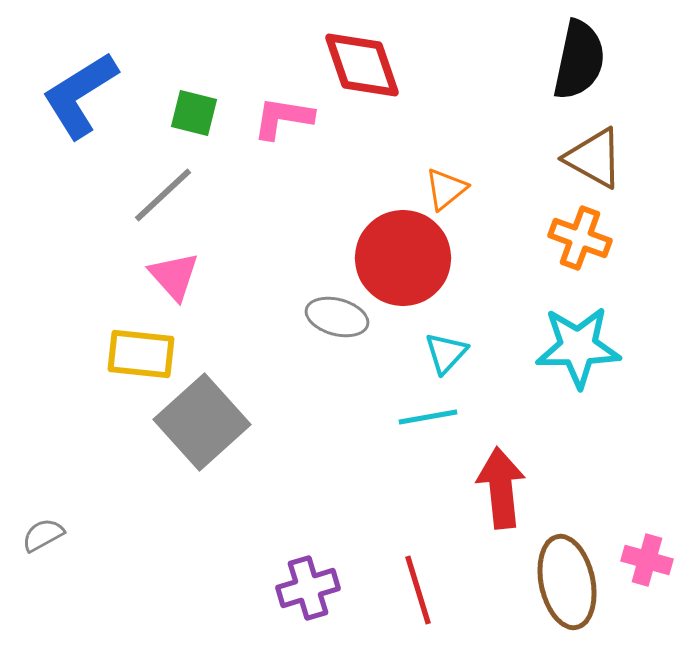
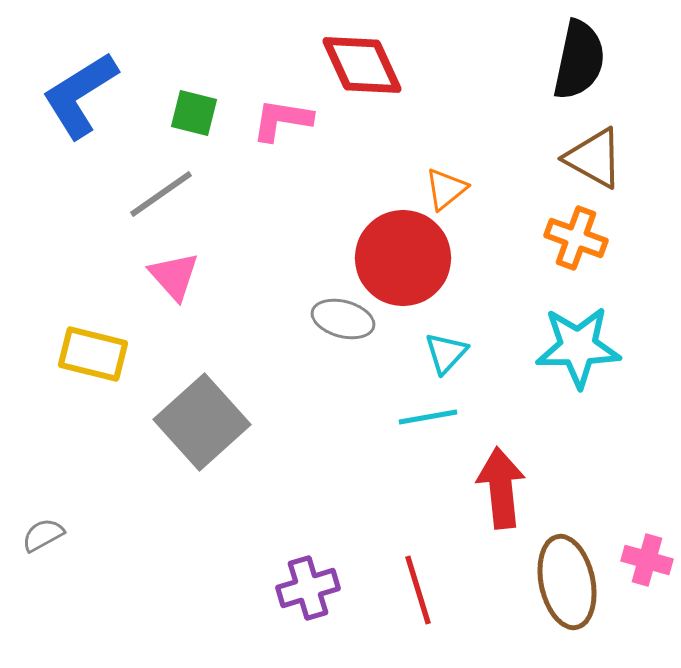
red diamond: rotated 6 degrees counterclockwise
pink L-shape: moved 1 px left, 2 px down
gray line: moved 2 px left, 1 px up; rotated 8 degrees clockwise
orange cross: moved 4 px left
gray ellipse: moved 6 px right, 2 px down
yellow rectangle: moved 48 px left; rotated 8 degrees clockwise
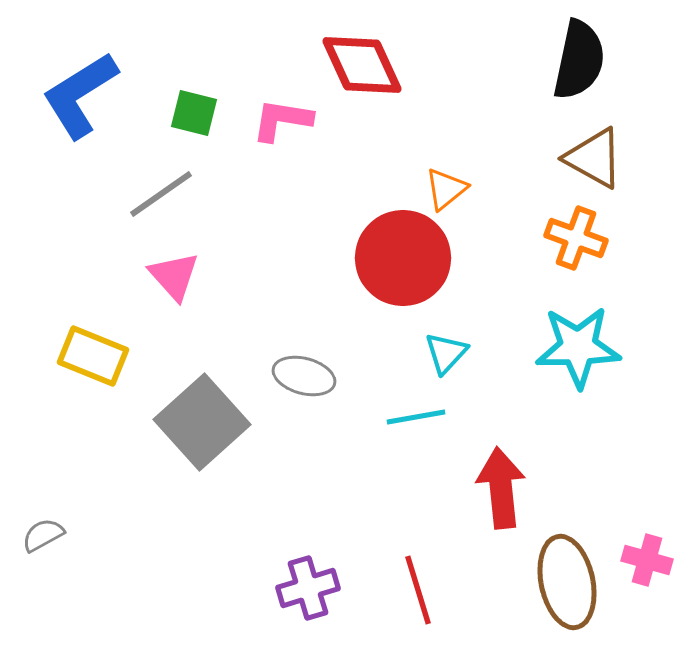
gray ellipse: moved 39 px left, 57 px down
yellow rectangle: moved 2 px down; rotated 8 degrees clockwise
cyan line: moved 12 px left
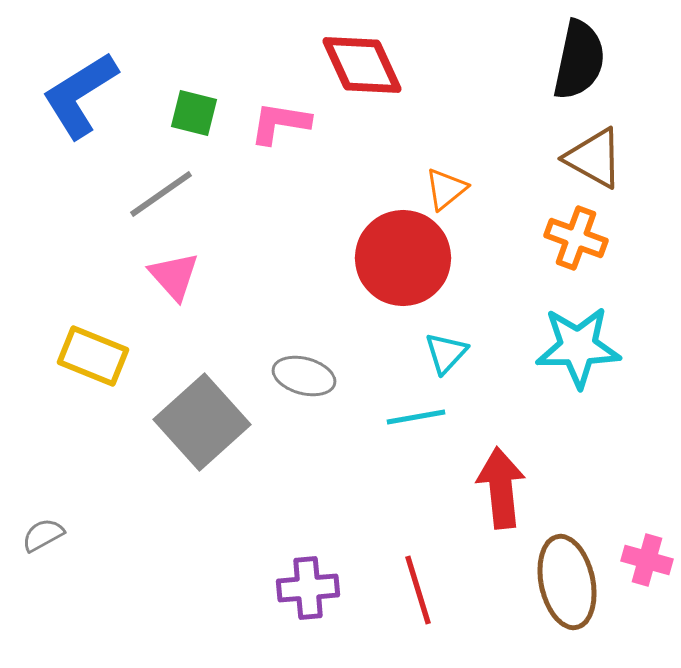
pink L-shape: moved 2 px left, 3 px down
purple cross: rotated 12 degrees clockwise
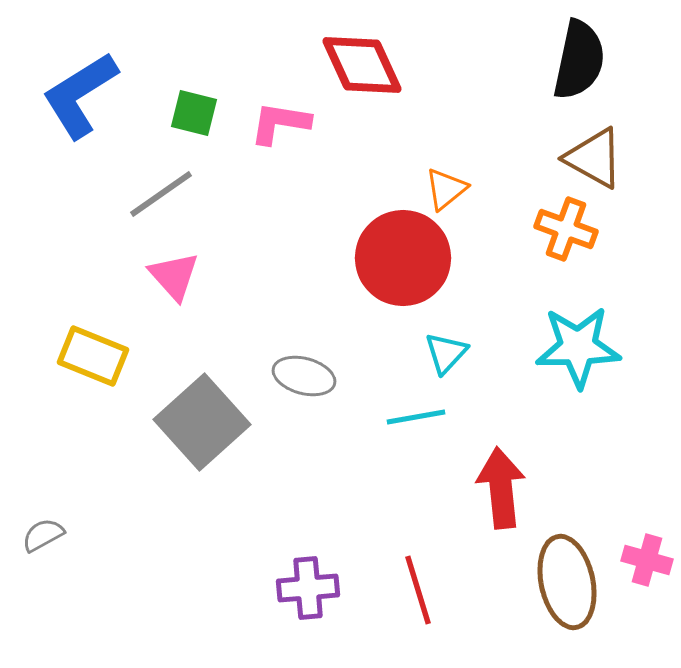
orange cross: moved 10 px left, 9 px up
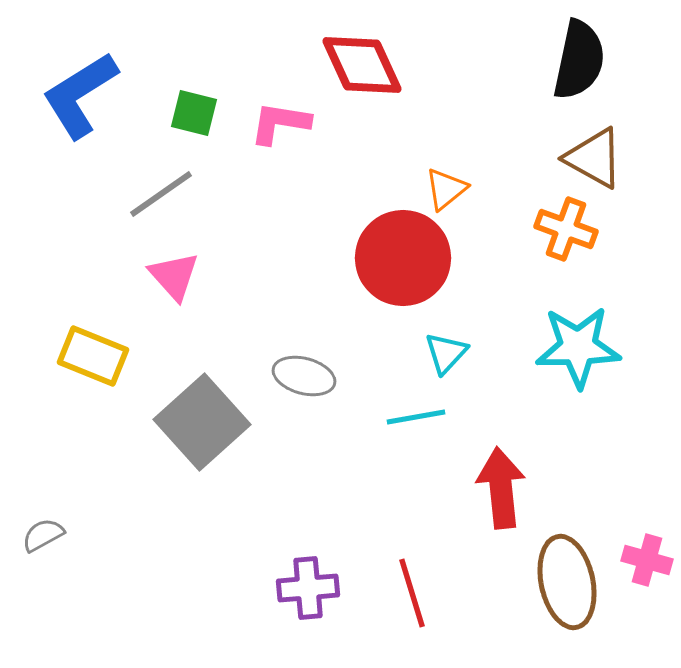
red line: moved 6 px left, 3 px down
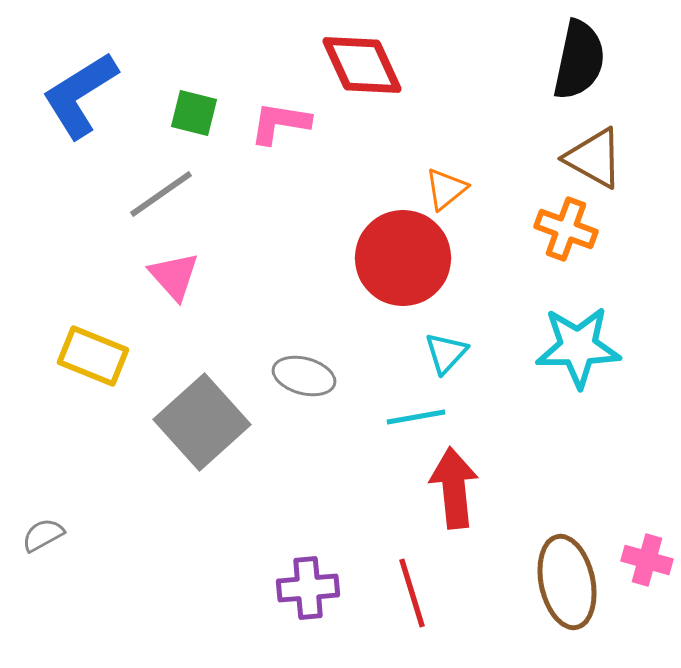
red arrow: moved 47 px left
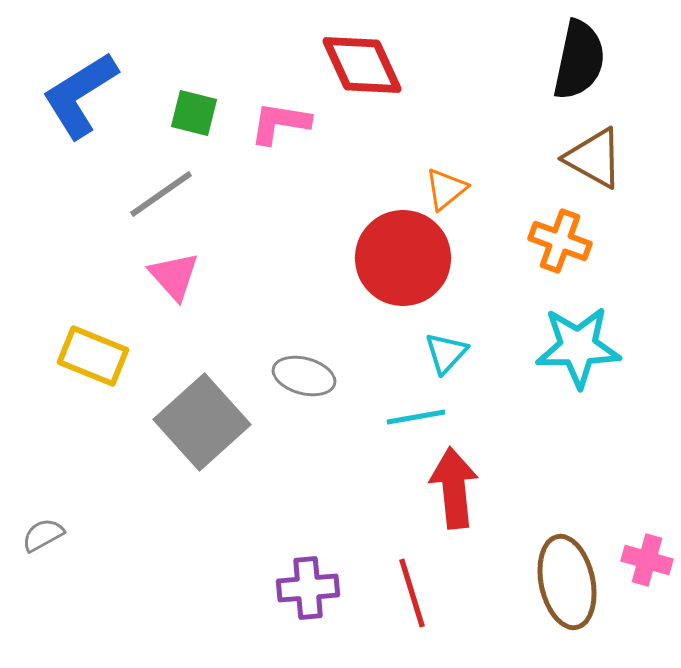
orange cross: moved 6 px left, 12 px down
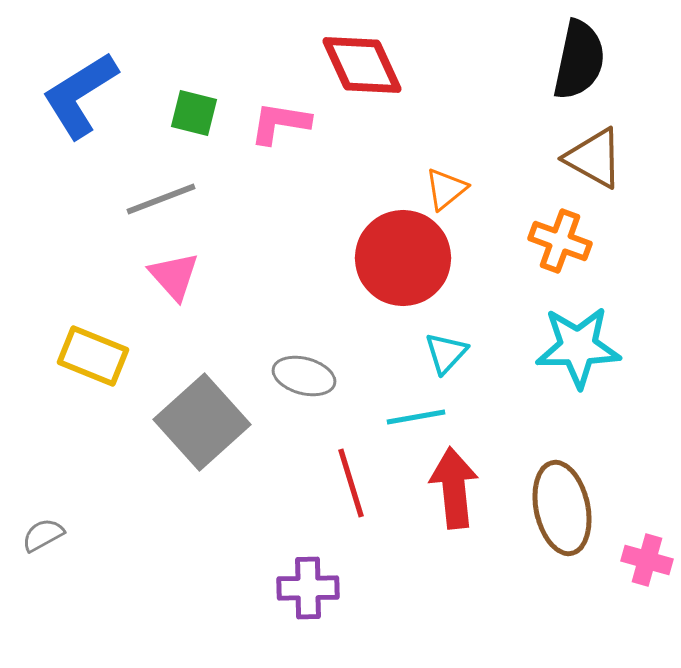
gray line: moved 5 px down; rotated 14 degrees clockwise
brown ellipse: moved 5 px left, 74 px up
purple cross: rotated 4 degrees clockwise
red line: moved 61 px left, 110 px up
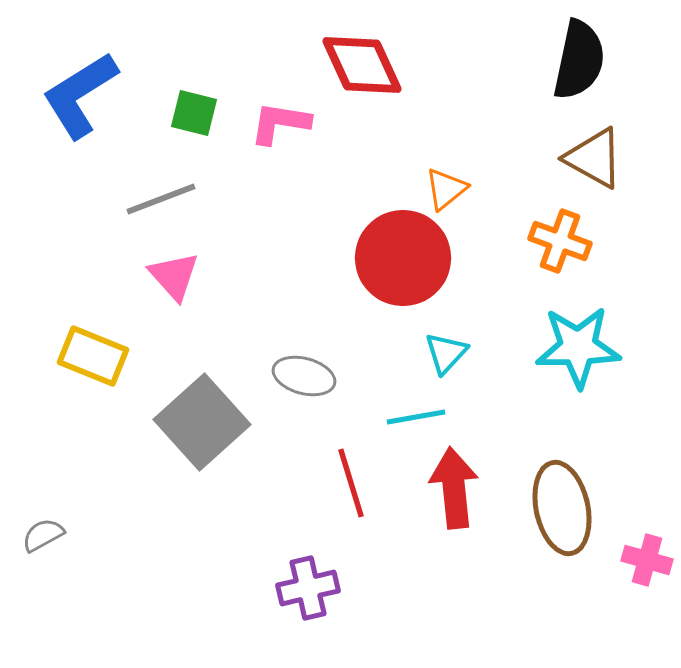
purple cross: rotated 12 degrees counterclockwise
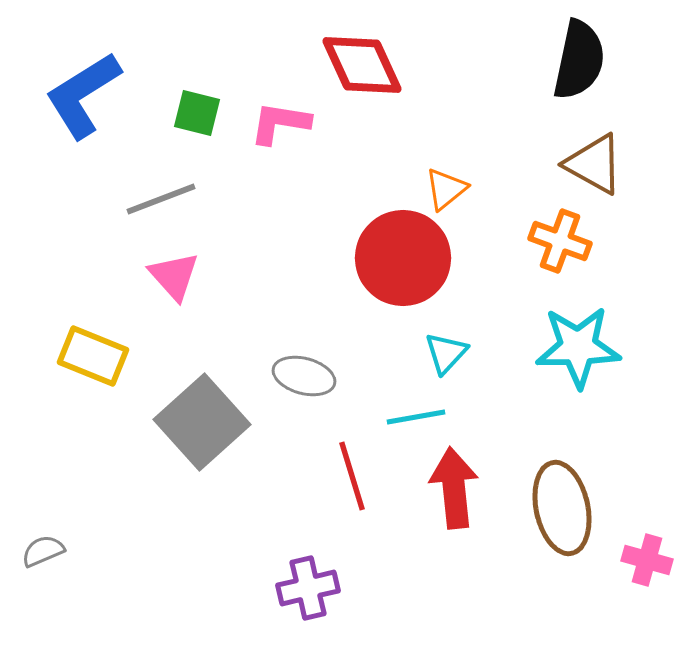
blue L-shape: moved 3 px right
green square: moved 3 px right
brown triangle: moved 6 px down
red line: moved 1 px right, 7 px up
gray semicircle: moved 16 px down; rotated 6 degrees clockwise
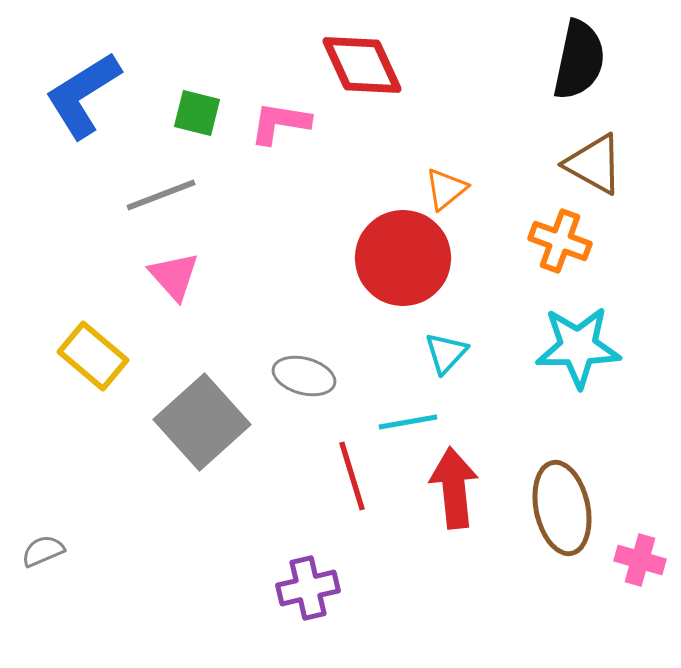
gray line: moved 4 px up
yellow rectangle: rotated 18 degrees clockwise
cyan line: moved 8 px left, 5 px down
pink cross: moved 7 px left
